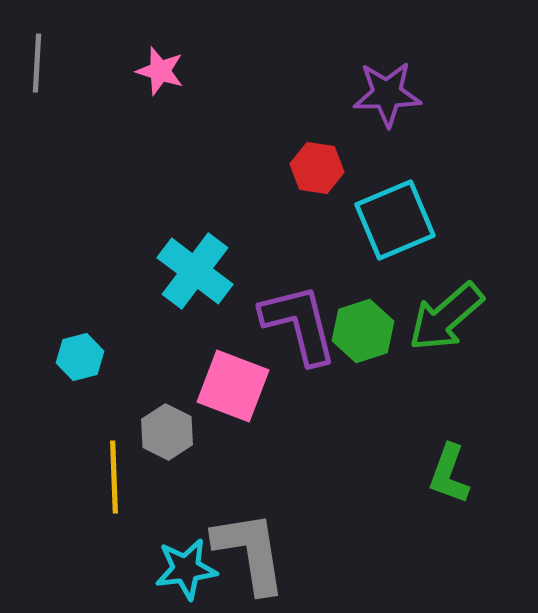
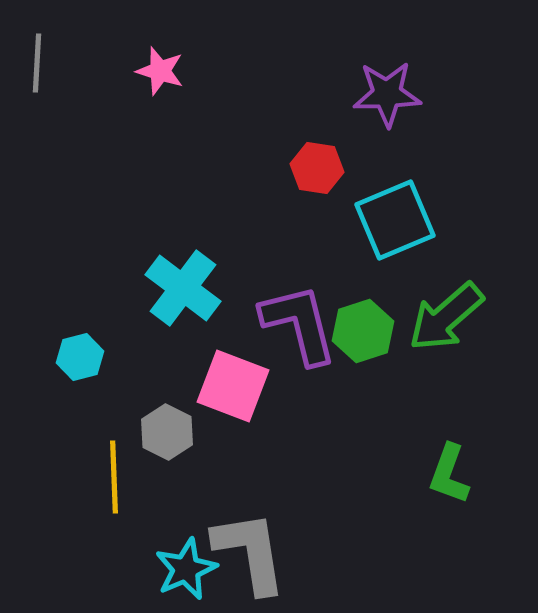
cyan cross: moved 12 px left, 17 px down
cyan star: rotated 16 degrees counterclockwise
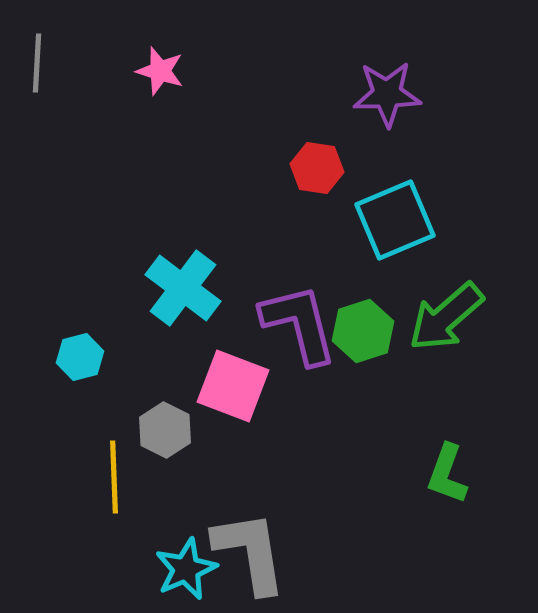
gray hexagon: moved 2 px left, 2 px up
green L-shape: moved 2 px left
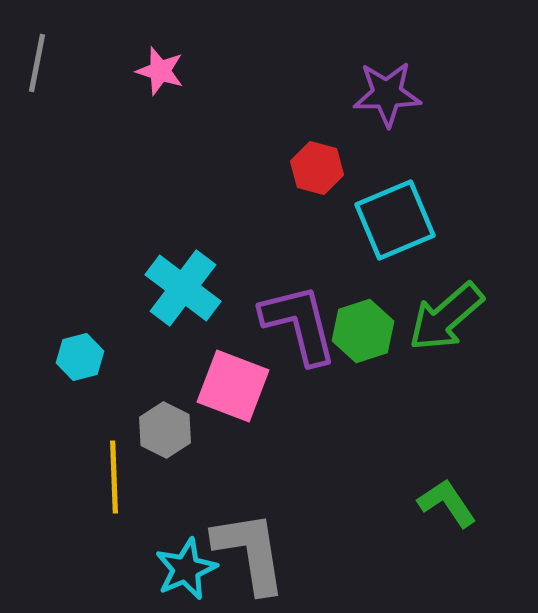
gray line: rotated 8 degrees clockwise
red hexagon: rotated 6 degrees clockwise
green L-shape: moved 29 px down; rotated 126 degrees clockwise
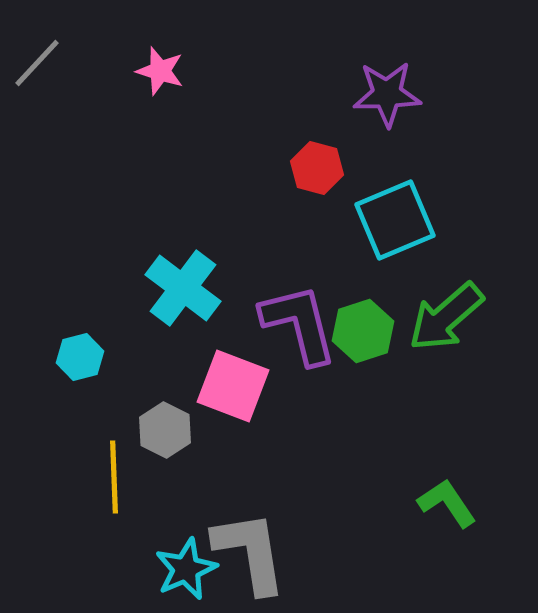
gray line: rotated 32 degrees clockwise
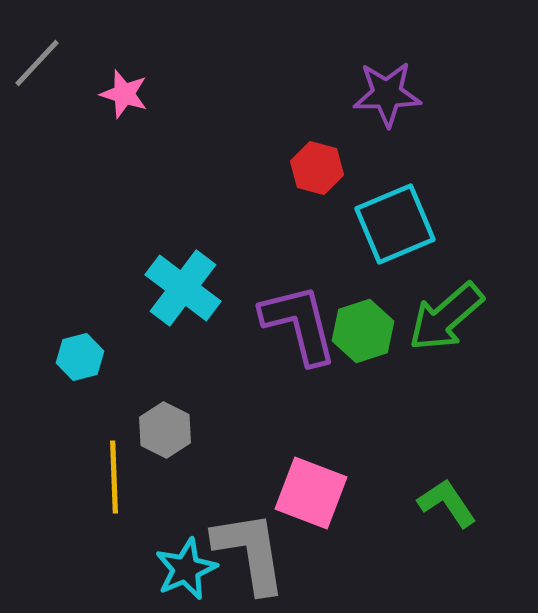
pink star: moved 36 px left, 23 px down
cyan square: moved 4 px down
pink square: moved 78 px right, 107 px down
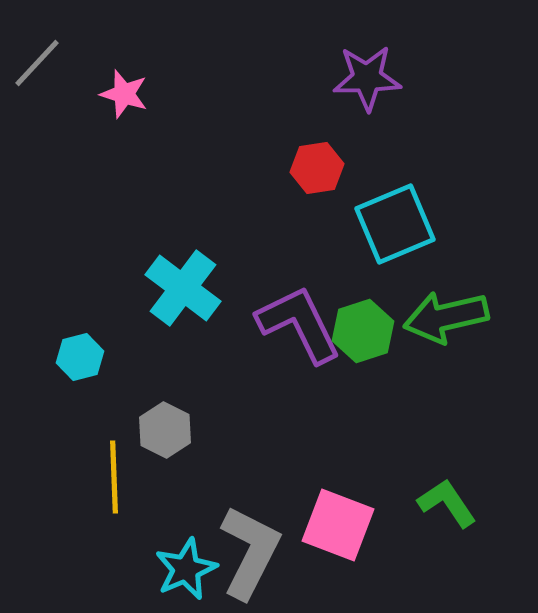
purple star: moved 20 px left, 16 px up
red hexagon: rotated 24 degrees counterclockwise
green arrow: rotated 28 degrees clockwise
purple L-shape: rotated 12 degrees counterclockwise
pink square: moved 27 px right, 32 px down
gray L-shape: rotated 36 degrees clockwise
